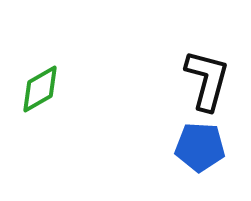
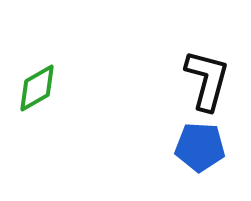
green diamond: moved 3 px left, 1 px up
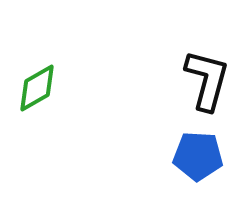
blue pentagon: moved 2 px left, 9 px down
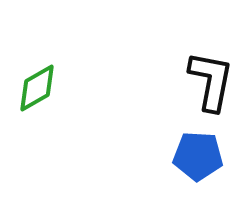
black L-shape: moved 4 px right, 1 px down; rotated 4 degrees counterclockwise
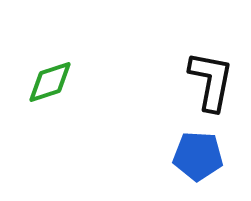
green diamond: moved 13 px right, 6 px up; rotated 12 degrees clockwise
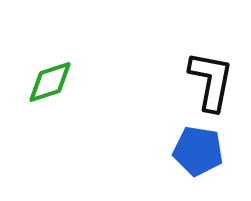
blue pentagon: moved 5 px up; rotated 6 degrees clockwise
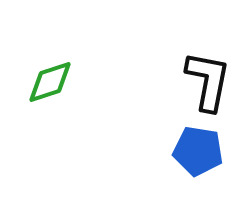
black L-shape: moved 3 px left
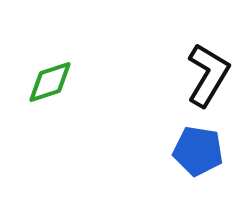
black L-shape: moved 6 px up; rotated 20 degrees clockwise
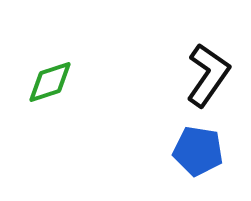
black L-shape: rotated 4 degrees clockwise
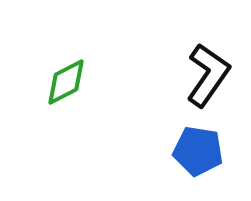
green diamond: moved 16 px right; rotated 9 degrees counterclockwise
